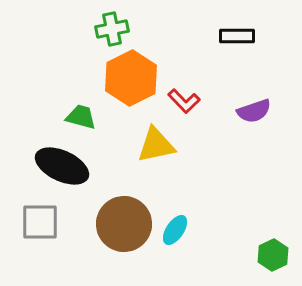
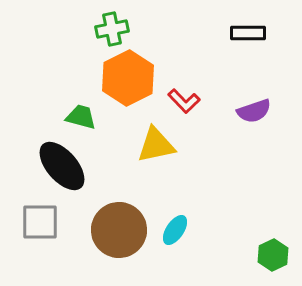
black rectangle: moved 11 px right, 3 px up
orange hexagon: moved 3 px left
black ellipse: rotated 24 degrees clockwise
brown circle: moved 5 px left, 6 px down
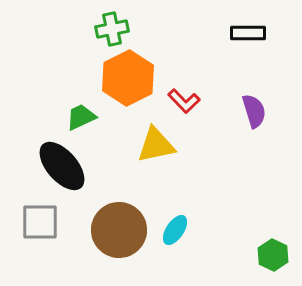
purple semicircle: rotated 88 degrees counterclockwise
green trapezoid: rotated 40 degrees counterclockwise
green hexagon: rotated 8 degrees counterclockwise
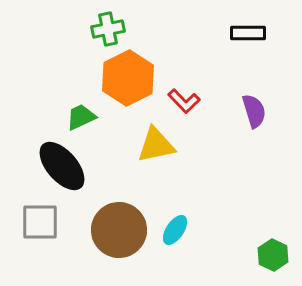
green cross: moved 4 px left
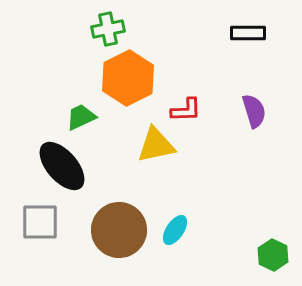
red L-shape: moved 2 px right, 9 px down; rotated 48 degrees counterclockwise
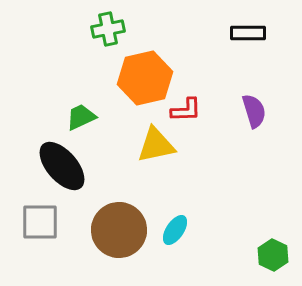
orange hexagon: moved 17 px right; rotated 14 degrees clockwise
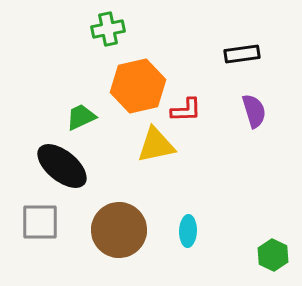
black rectangle: moved 6 px left, 21 px down; rotated 8 degrees counterclockwise
orange hexagon: moved 7 px left, 8 px down
black ellipse: rotated 10 degrees counterclockwise
cyan ellipse: moved 13 px right, 1 px down; rotated 32 degrees counterclockwise
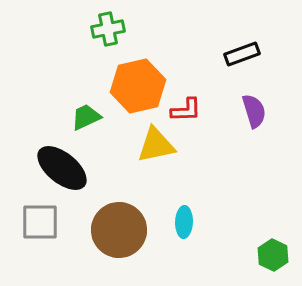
black rectangle: rotated 12 degrees counterclockwise
green trapezoid: moved 5 px right
black ellipse: moved 2 px down
cyan ellipse: moved 4 px left, 9 px up
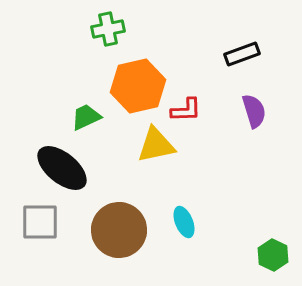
cyan ellipse: rotated 24 degrees counterclockwise
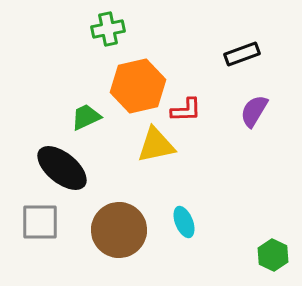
purple semicircle: rotated 132 degrees counterclockwise
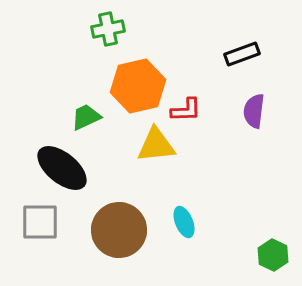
purple semicircle: rotated 24 degrees counterclockwise
yellow triangle: rotated 6 degrees clockwise
